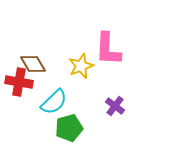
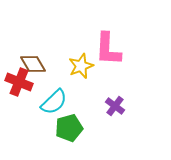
red cross: rotated 12 degrees clockwise
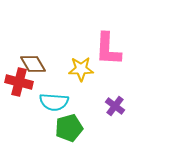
yellow star: moved 3 px down; rotated 20 degrees clockwise
red cross: rotated 8 degrees counterclockwise
cyan semicircle: rotated 48 degrees clockwise
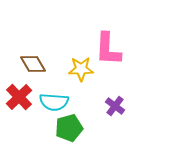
red cross: moved 15 px down; rotated 32 degrees clockwise
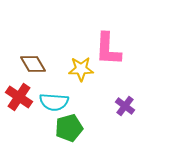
red cross: rotated 12 degrees counterclockwise
purple cross: moved 10 px right
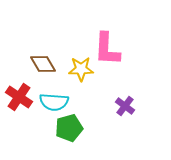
pink L-shape: moved 1 px left
brown diamond: moved 10 px right
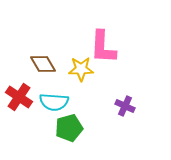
pink L-shape: moved 4 px left, 2 px up
purple cross: rotated 12 degrees counterclockwise
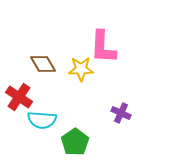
cyan semicircle: moved 12 px left, 18 px down
purple cross: moved 4 px left, 7 px down
green pentagon: moved 6 px right, 14 px down; rotated 20 degrees counterclockwise
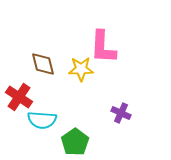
brown diamond: rotated 16 degrees clockwise
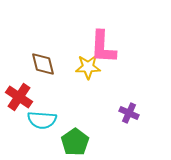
yellow star: moved 7 px right, 2 px up
purple cross: moved 8 px right
